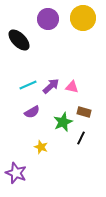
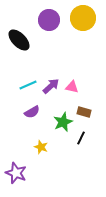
purple circle: moved 1 px right, 1 px down
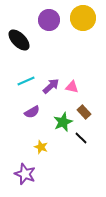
cyan line: moved 2 px left, 4 px up
brown rectangle: rotated 32 degrees clockwise
black line: rotated 72 degrees counterclockwise
purple star: moved 9 px right, 1 px down
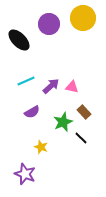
purple circle: moved 4 px down
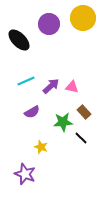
green star: rotated 18 degrees clockwise
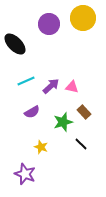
black ellipse: moved 4 px left, 4 px down
green star: rotated 12 degrees counterclockwise
black line: moved 6 px down
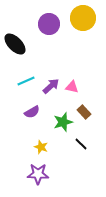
purple star: moved 13 px right; rotated 20 degrees counterclockwise
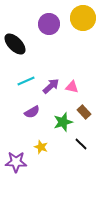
purple star: moved 22 px left, 12 px up
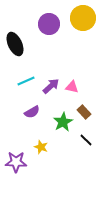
black ellipse: rotated 20 degrees clockwise
green star: rotated 12 degrees counterclockwise
black line: moved 5 px right, 4 px up
